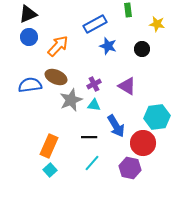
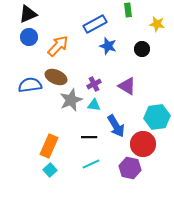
red circle: moved 1 px down
cyan line: moved 1 px left, 1 px down; rotated 24 degrees clockwise
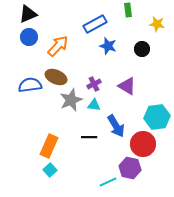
cyan line: moved 17 px right, 18 px down
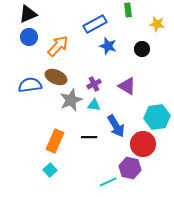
orange rectangle: moved 6 px right, 5 px up
